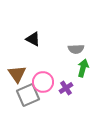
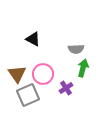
pink circle: moved 8 px up
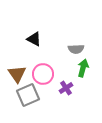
black triangle: moved 1 px right
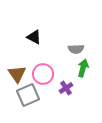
black triangle: moved 2 px up
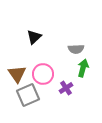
black triangle: rotated 49 degrees clockwise
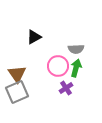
black triangle: rotated 14 degrees clockwise
green arrow: moved 7 px left
pink circle: moved 15 px right, 8 px up
gray square: moved 11 px left, 3 px up
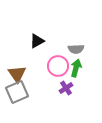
black triangle: moved 3 px right, 4 px down
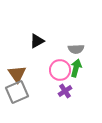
pink circle: moved 2 px right, 4 px down
purple cross: moved 1 px left, 3 px down
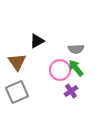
green arrow: rotated 54 degrees counterclockwise
brown triangle: moved 12 px up
purple cross: moved 6 px right
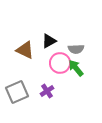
black triangle: moved 12 px right
brown triangle: moved 8 px right, 12 px up; rotated 30 degrees counterclockwise
pink circle: moved 7 px up
purple cross: moved 24 px left
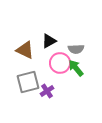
gray square: moved 11 px right, 10 px up; rotated 10 degrees clockwise
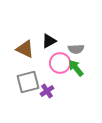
brown triangle: moved 1 px up
